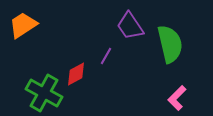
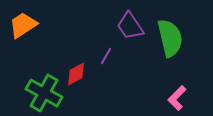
green semicircle: moved 6 px up
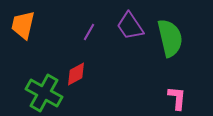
orange trapezoid: rotated 44 degrees counterclockwise
purple line: moved 17 px left, 24 px up
pink L-shape: rotated 140 degrees clockwise
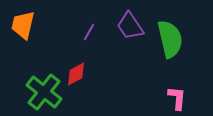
green semicircle: moved 1 px down
green cross: moved 1 px up; rotated 9 degrees clockwise
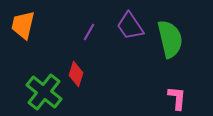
red diamond: rotated 45 degrees counterclockwise
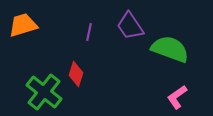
orange trapezoid: rotated 60 degrees clockwise
purple line: rotated 18 degrees counterclockwise
green semicircle: moved 10 px down; rotated 57 degrees counterclockwise
pink L-shape: moved 1 px up; rotated 130 degrees counterclockwise
